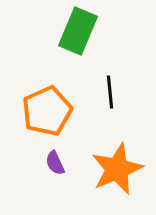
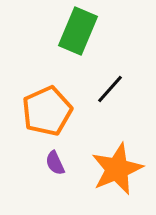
black line: moved 3 px up; rotated 48 degrees clockwise
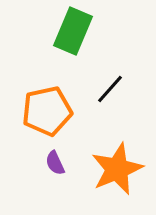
green rectangle: moved 5 px left
orange pentagon: rotated 12 degrees clockwise
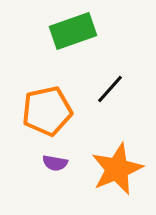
green rectangle: rotated 48 degrees clockwise
purple semicircle: rotated 55 degrees counterclockwise
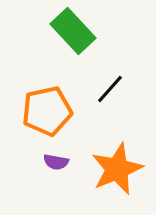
green rectangle: rotated 66 degrees clockwise
purple semicircle: moved 1 px right, 1 px up
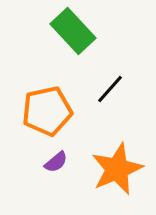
purple semicircle: rotated 50 degrees counterclockwise
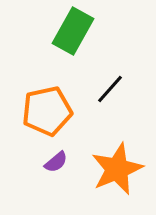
green rectangle: rotated 72 degrees clockwise
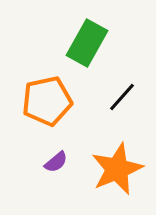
green rectangle: moved 14 px right, 12 px down
black line: moved 12 px right, 8 px down
orange pentagon: moved 10 px up
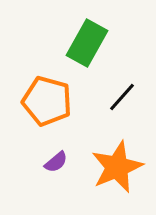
orange pentagon: rotated 27 degrees clockwise
orange star: moved 2 px up
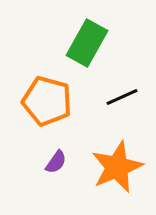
black line: rotated 24 degrees clockwise
purple semicircle: rotated 15 degrees counterclockwise
